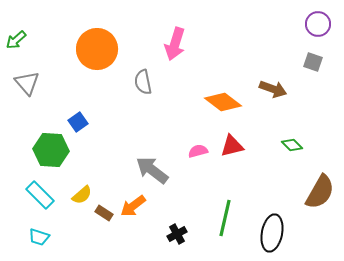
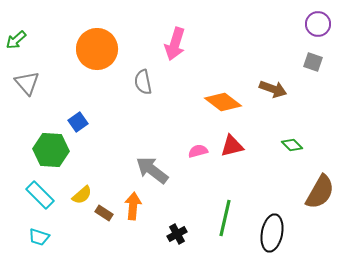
orange arrow: rotated 132 degrees clockwise
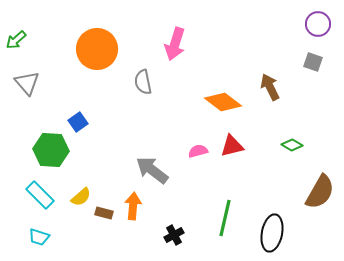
brown arrow: moved 3 px left, 2 px up; rotated 136 degrees counterclockwise
green diamond: rotated 15 degrees counterclockwise
yellow semicircle: moved 1 px left, 2 px down
brown rectangle: rotated 18 degrees counterclockwise
black cross: moved 3 px left, 1 px down
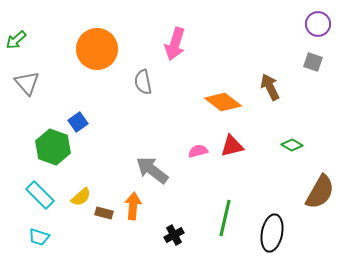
green hexagon: moved 2 px right, 3 px up; rotated 16 degrees clockwise
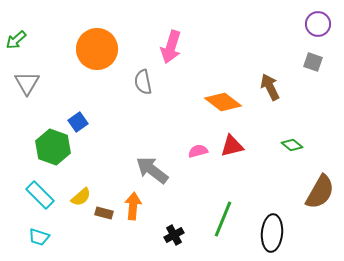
pink arrow: moved 4 px left, 3 px down
gray triangle: rotated 12 degrees clockwise
green diamond: rotated 10 degrees clockwise
green line: moved 2 px left, 1 px down; rotated 9 degrees clockwise
black ellipse: rotated 6 degrees counterclockwise
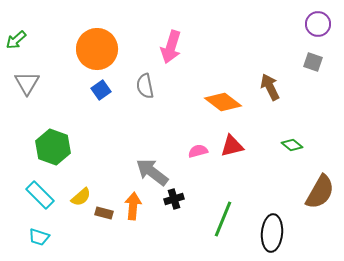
gray semicircle: moved 2 px right, 4 px down
blue square: moved 23 px right, 32 px up
gray arrow: moved 2 px down
black cross: moved 36 px up; rotated 12 degrees clockwise
